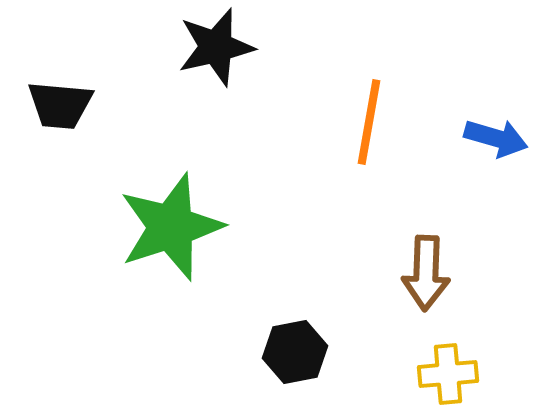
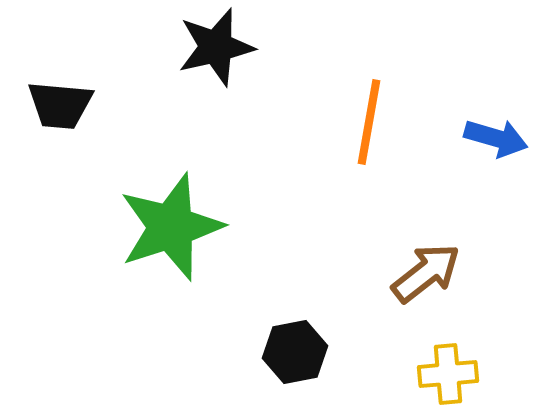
brown arrow: rotated 130 degrees counterclockwise
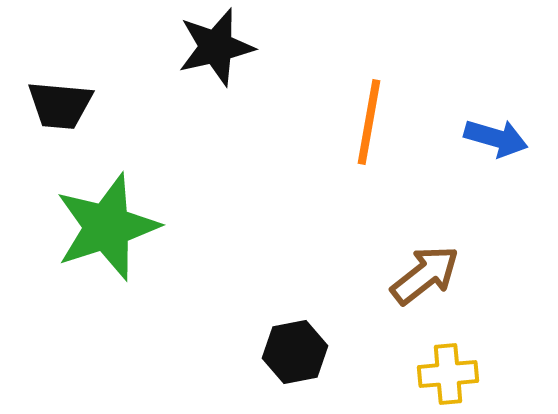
green star: moved 64 px left
brown arrow: moved 1 px left, 2 px down
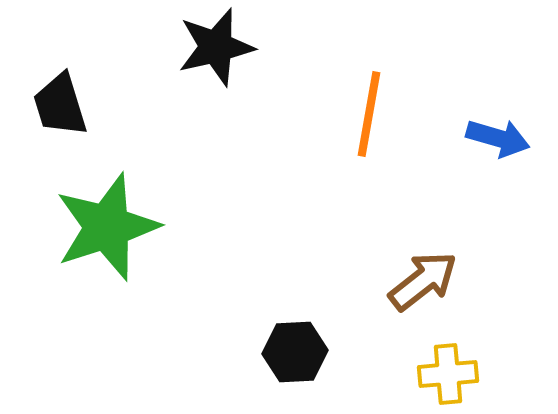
black trapezoid: rotated 68 degrees clockwise
orange line: moved 8 px up
blue arrow: moved 2 px right
brown arrow: moved 2 px left, 6 px down
black hexagon: rotated 8 degrees clockwise
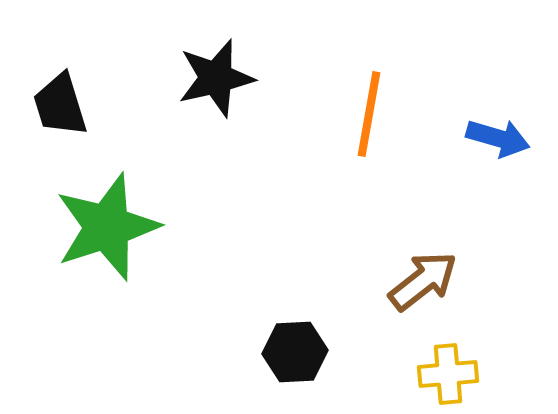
black star: moved 31 px down
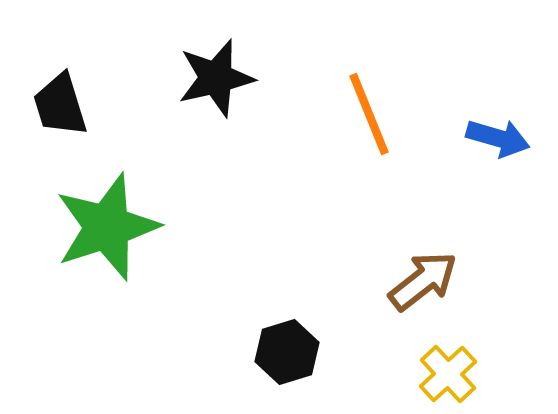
orange line: rotated 32 degrees counterclockwise
black hexagon: moved 8 px left; rotated 14 degrees counterclockwise
yellow cross: rotated 38 degrees counterclockwise
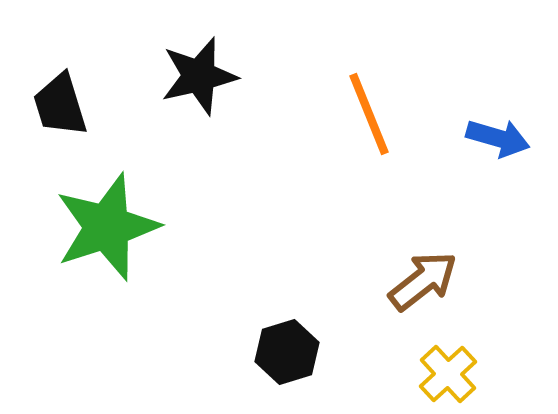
black star: moved 17 px left, 2 px up
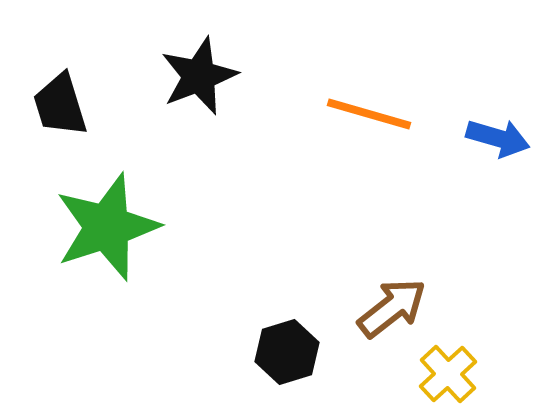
black star: rotated 8 degrees counterclockwise
orange line: rotated 52 degrees counterclockwise
brown arrow: moved 31 px left, 27 px down
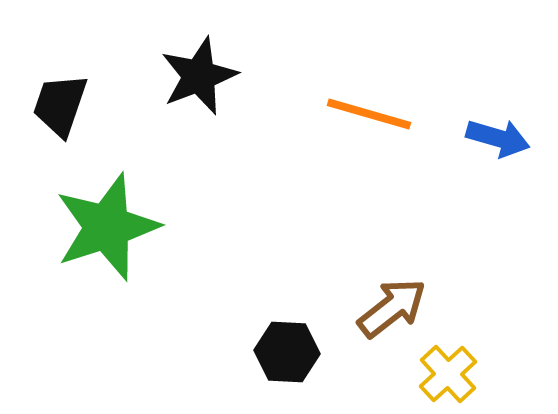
black trapezoid: rotated 36 degrees clockwise
black hexagon: rotated 20 degrees clockwise
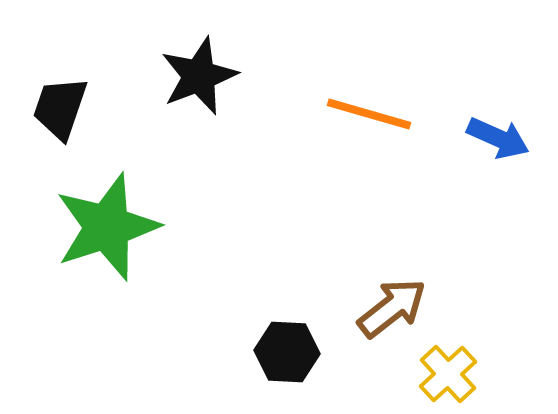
black trapezoid: moved 3 px down
blue arrow: rotated 8 degrees clockwise
